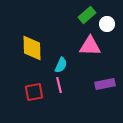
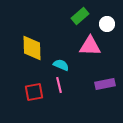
green rectangle: moved 7 px left, 1 px down
cyan semicircle: rotated 91 degrees counterclockwise
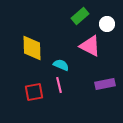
pink triangle: rotated 25 degrees clockwise
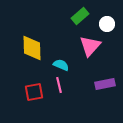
pink triangle: rotated 45 degrees clockwise
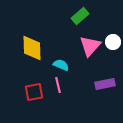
white circle: moved 6 px right, 18 px down
pink line: moved 1 px left
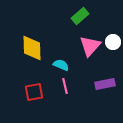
pink line: moved 7 px right, 1 px down
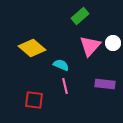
white circle: moved 1 px down
yellow diamond: rotated 48 degrees counterclockwise
purple rectangle: rotated 18 degrees clockwise
red square: moved 8 px down; rotated 18 degrees clockwise
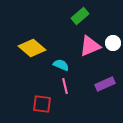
pink triangle: rotated 25 degrees clockwise
purple rectangle: rotated 30 degrees counterclockwise
red square: moved 8 px right, 4 px down
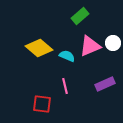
yellow diamond: moved 7 px right
cyan semicircle: moved 6 px right, 9 px up
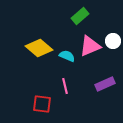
white circle: moved 2 px up
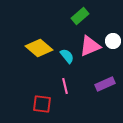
cyan semicircle: rotated 28 degrees clockwise
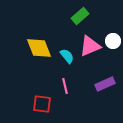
yellow diamond: rotated 28 degrees clockwise
